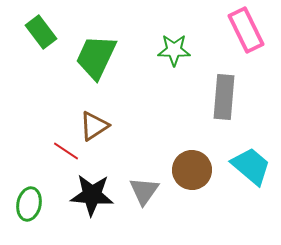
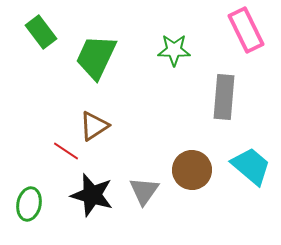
black star: rotated 12 degrees clockwise
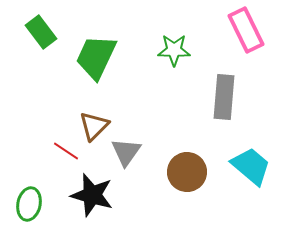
brown triangle: rotated 12 degrees counterclockwise
brown circle: moved 5 px left, 2 px down
gray triangle: moved 18 px left, 39 px up
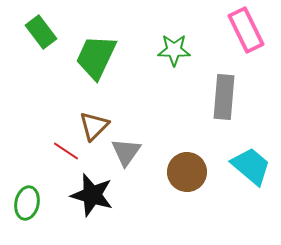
green ellipse: moved 2 px left, 1 px up
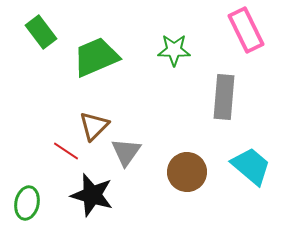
green trapezoid: rotated 42 degrees clockwise
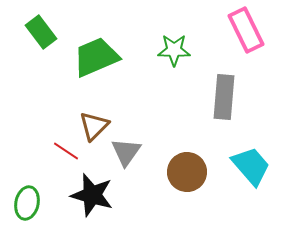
cyan trapezoid: rotated 9 degrees clockwise
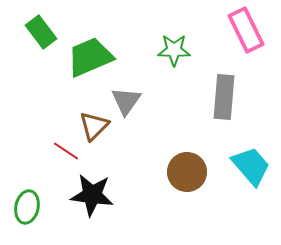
green trapezoid: moved 6 px left
gray triangle: moved 51 px up
black star: rotated 9 degrees counterclockwise
green ellipse: moved 4 px down
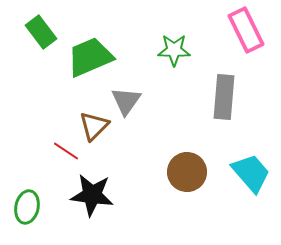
cyan trapezoid: moved 7 px down
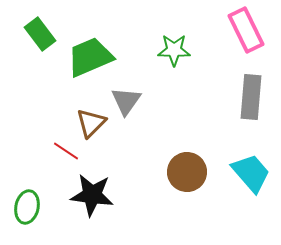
green rectangle: moved 1 px left, 2 px down
gray rectangle: moved 27 px right
brown triangle: moved 3 px left, 3 px up
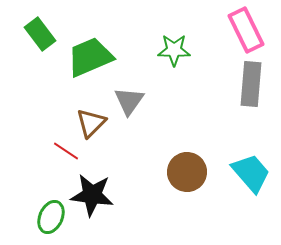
gray rectangle: moved 13 px up
gray triangle: moved 3 px right
green ellipse: moved 24 px right, 10 px down; rotated 12 degrees clockwise
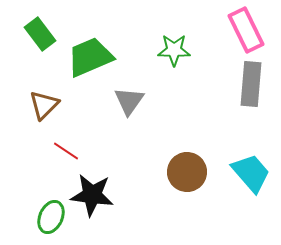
brown triangle: moved 47 px left, 18 px up
